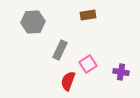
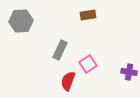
gray hexagon: moved 12 px left, 1 px up
purple cross: moved 8 px right
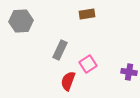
brown rectangle: moved 1 px left, 1 px up
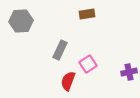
purple cross: rotated 21 degrees counterclockwise
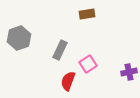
gray hexagon: moved 2 px left, 17 px down; rotated 15 degrees counterclockwise
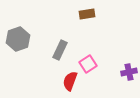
gray hexagon: moved 1 px left, 1 px down
red semicircle: moved 2 px right
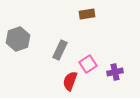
purple cross: moved 14 px left
